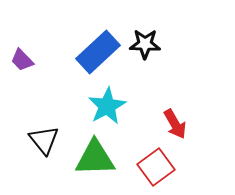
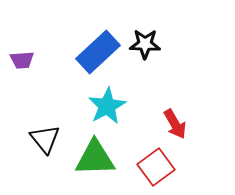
purple trapezoid: rotated 50 degrees counterclockwise
black triangle: moved 1 px right, 1 px up
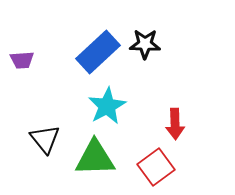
red arrow: rotated 28 degrees clockwise
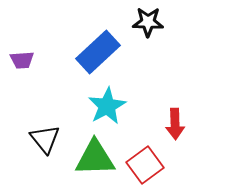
black star: moved 3 px right, 22 px up
red square: moved 11 px left, 2 px up
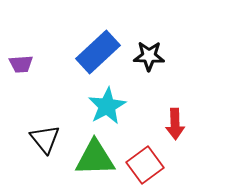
black star: moved 1 px right, 34 px down
purple trapezoid: moved 1 px left, 4 px down
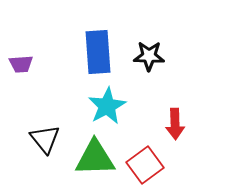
blue rectangle: rotated 51 degrees counterclockwise
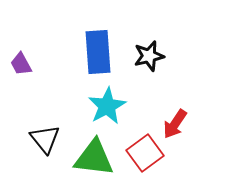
black star: rotated 16 degrees counterclockwise
purple trapezoid: rotated 65 degrees clockwise
red arrow: rotated 36 degrees clockwise
green triangle: moved 1 px left; rotated 9 degrees clockwise
red square: moved 12 px up
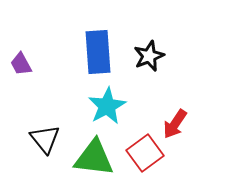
black star: rotated 8 degrees counterclockwise
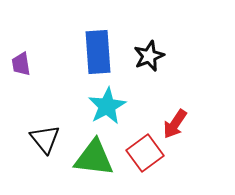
purple trapezoid: rotated 20 degrees clockwise
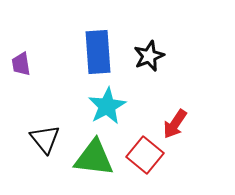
red square: moved 2 px down; rotated 15 degrees counterclockwise
